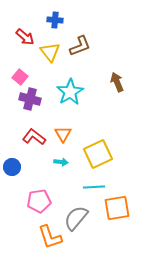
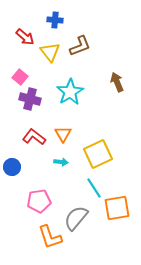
cyan line: moved 1 px down; rotated 60 degrees clockwise
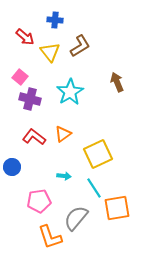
brown L-shape: rotated 10 degrees counterclockwise
orange triangle: rotated 24 degrees clockwise
cyan arrow: moved 3 px right, 14 px down
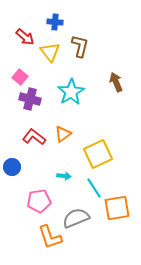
blue cross: moved 2 px down
brown L-shape: rotated 45 degrees counterclockwise
brown arrow: moved 1 px left
cyan star: moved 1 px right
gray semicircle: rotated 28 degrees clockwise
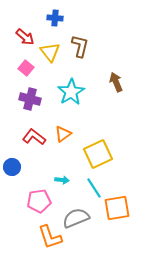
blue cross: moved 4 px up
pink square: moved 6 px right, 9 px up
cyan arrow: moved 2 px left, 4 px down
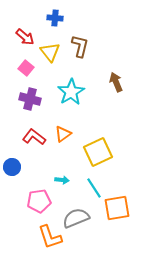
yellow square: moved 2 px up
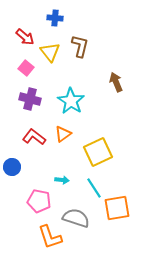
cyan star: moved 9 px down; rotated 8 degrees counterclockwise
pink pentagon: rotated 20 degrees clockwise
gray semicircle: rotated 40 degrees clockwise
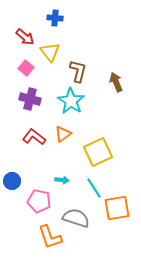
brown L-shape: moved 2 px left, 25 px down
blue circle: moved 14 px down
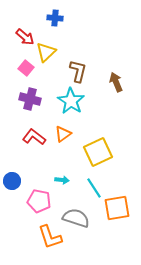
yellow triangle: moved 4 px left; rotated 25 degrees clockwise
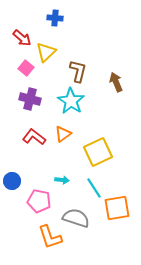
red arrow: moved 3 px left, 1 px down
